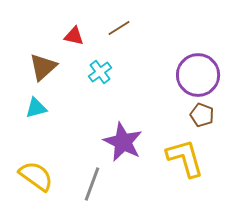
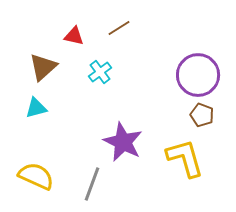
yellow semicircle: rotated 12 degrees counterclockwise
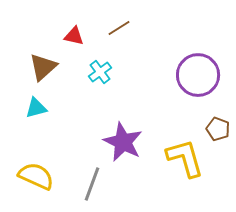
brown pentagon: moved 16 px right, 14 px down
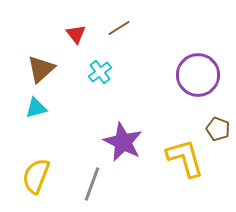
red triangle: moved 2 px right, 2 px up; rotated 40 degrees clockwise
brown triangle: moved 2 px left, 2 px down
yellow semicircle: rotated 93 degrees counterclockwise
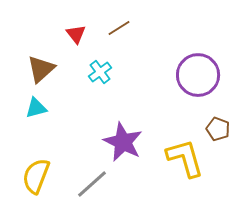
gray line: rotated 28 degrees clockwise
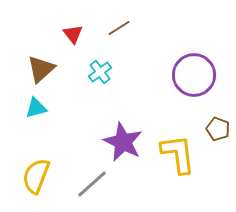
red triangle: moved 3 px left
purple circle: moved 4 px left
yellow L-shape: moved 7 px left, 4 px up; rotated 9 degrees clockwise
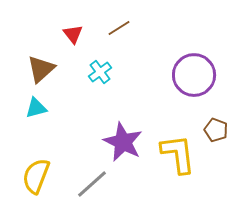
brown pentagon: moved 2 px left, 1 px down
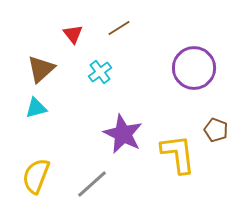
purple circle: moved 7 px up
purple star: moved 8 px up
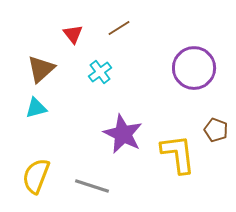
gray line: moved 2 px down; rotated 60 degrees clockwise
